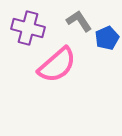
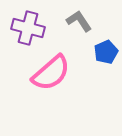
blue pentagon: moved 1 px left, 14 px down
pink semicircle: moved 6 px left, 8 px down
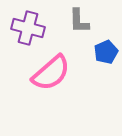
gray L-shape: rotated 148 degrees counterclockwise
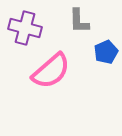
purple cross: moved 3 px left
pink semicircle: moved 2 px up
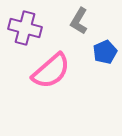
gray L-shape: rotated 32 degrees clockwise
blue pentagon: moved 1 px left
